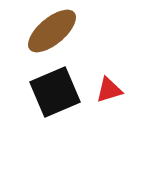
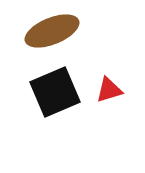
brown ellipse: rotated 18 degrees clockwise
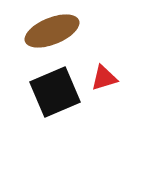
red triangle: moved 5 px left, 12 px up
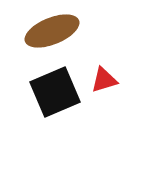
red triangle: moved 2 px down
